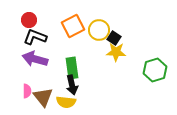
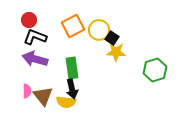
black square: moved 2 px left
black arrow: moved 4 px down
brown triangle: moved 1 px up
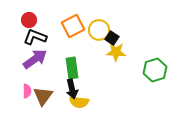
purple arrow: rotated 130 degrees clockwise
brown triangle: rotated 15 degrees clockwise
yellow semicircle: moved 13 px right
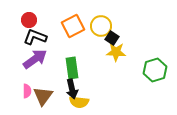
yellow circle: moved 2 px right, 4 px up
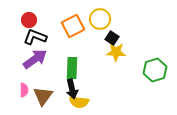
yellow circle: moved 1 px left, 7 px up
green rectangle: rotated 10 degrees clockwise
pink semicircle: moved 3 px left, 1 px up
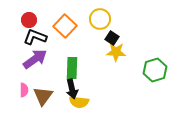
orange square: moved 8 px left; rotated 20 degrees counterclockwise
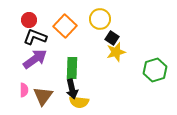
yellow star: rotated 18 degrees counterclockwise
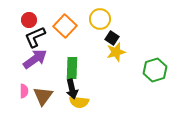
black L-shape: rotated 45 degrees counterclockwise
pink semicircle: moved 1 px down
